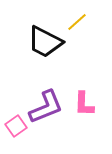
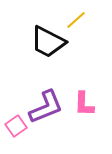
yellow line: moved 1 px left, 2 px up
black trapezoid: moved 3 px right
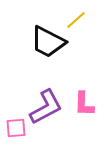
purple L-shape: rotated 6 degrees counterclockwise
pink square: moved 2 px down; rotated 30 degrees clockwise
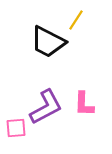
yellow line: rotated 15 degrees counterclockwise
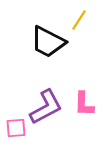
yellow line: moved 3 px right
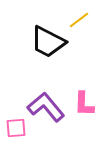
yellow line: rotated 20 degrees clockwise
purple L-shape: rotated 102 degrees counterclockwise
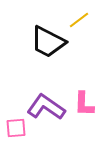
purple L-shape: rotated 15 degrees counterclockwise
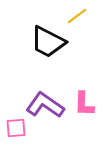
yellow line: moved 2 px left, 4 px up
purple L-shape: moved 1 px left, 2 px up
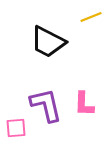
yellow line: moved 14 px right, 1 px down; rotated 15 degrees clockwise
purple L-shape: moved 1 px right; rotated 42 degrees clockwise
